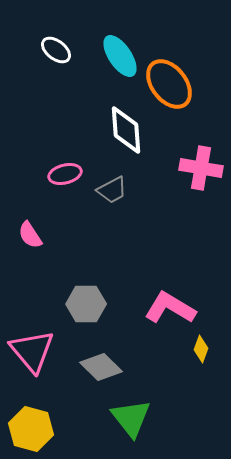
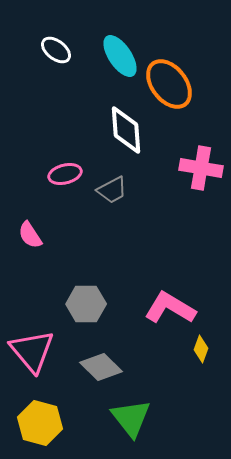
yellow hexagon: moved 9 px right, 6 px up
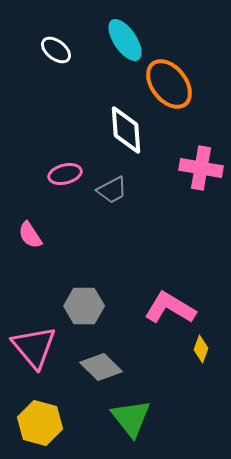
cyan ellipse: moved 5 px right, 16 px up
gray hexagon: moved 2 px left, 2 px down
pink triangle: moved 2 px right, 4 px up
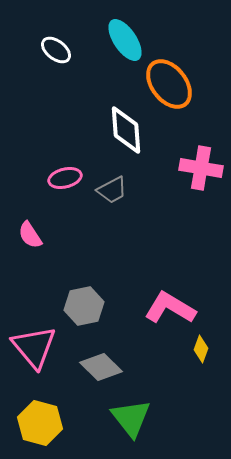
pink ellipse: moved 4 px down
gray hexagon: rotated 12 degrees counterclockwise
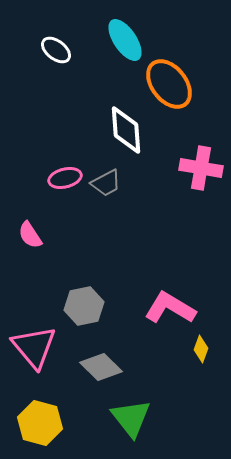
gray trapezoid: moved 6 px left, 7 px up
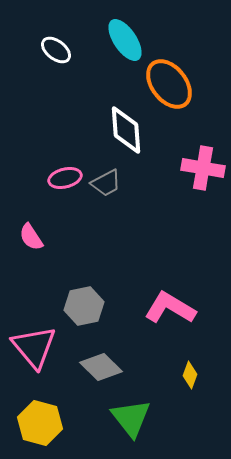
pink cross: moved 2 px right
pink semicircle: moved 1 px right, 2 px down
yellow diamond: moved 11 px left, 26 px down
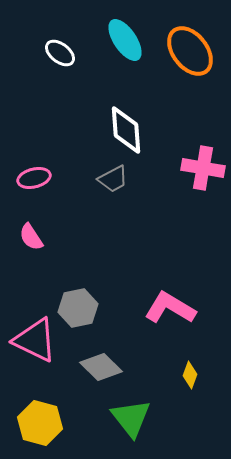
white ellipse: moved 4 px right, 3 px down
orange ellipse: moved 21 px right, 33 px up
pink ellipse: moved 31 px left
gray trapezoid: moved 7 px right, 4 px up
gray hexagon: moved 6 px left, 2 px down
pink triangle: moved 1 px right, 7 px up; rotated 24 degrees counterclockwise
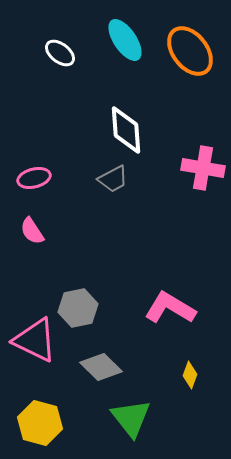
pink semicircle: moved 1 px right, 6 px up
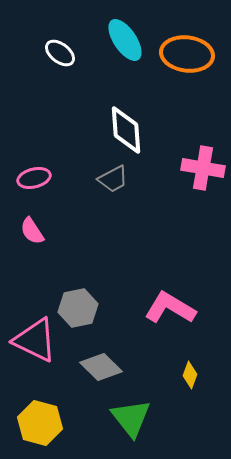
orange ellipse: moved 3 px left, 3 px down; rotated 45 degrees counterclockwise
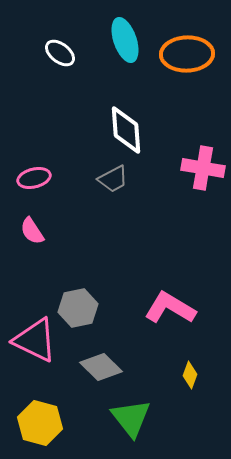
cyan ellipse: rotated 15 degrees clockwise
orange ellipse: rotated 9 degrees counterclockwise
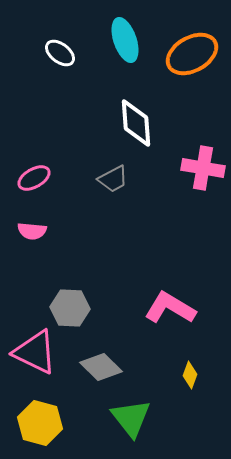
orange ellipse: moved 5 px right; rotated 27 degrees counterclockwise
white diamond: moved 10 px right, 7 px up
pink ellipse: rotated 16 degrees counterclockwise
pink semicircle: rotated 52 degrees counterclockwise
gray hexagon: moved 8 px left; rotated 15 degrees clockwise
pink triangle: moved 12 px down
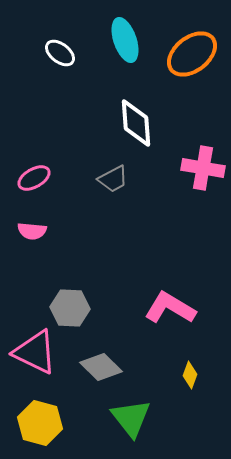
orange ellipse: rotated 9 degrees counterclockwise
